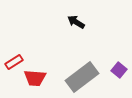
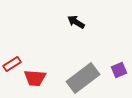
red rectangle: moved 2 px left, 2 px down
purple square: rotated 28 degrees clockwise
gray rectangle: moved 1 px right, 1 px down
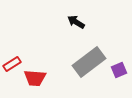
gray rectangle: moved 6 px right, 16 px up
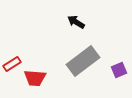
gray rectangle: moved 6 px left, 1 px up
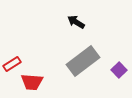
purple square: rotated 21 degrees counterclockwise
red trapezoid: moved 3 px left, 4 px down
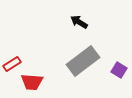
black arrow: moved 3 px right
purple square: rotated 14 degrees counterclockwise
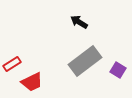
gray rectangle: moved 2 px right
purple square: moved 1 px left
red trapezoid: rotated 30 degrees counterclockwise
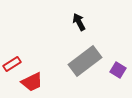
black arrow: rotated 30 degrees clockwise
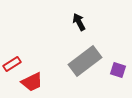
purple square: rotated 14 degrees counterclockwise
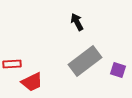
black arrow: moved 2 px left
red rectangle: rotated 30 degrees clockwise
